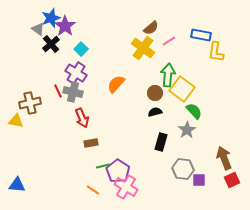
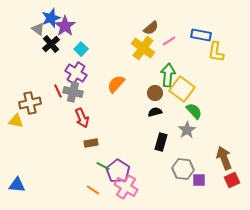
green line: rotated 40 degrees clockwise
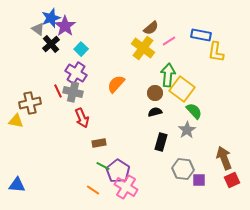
brown rectangle: moved 8 px right
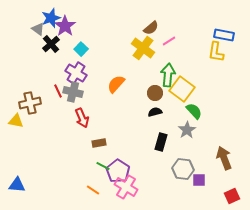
blue rectangle: moved 23 px right
red square: moved 16 px down
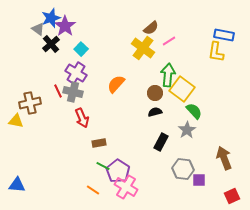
black rectangle: rotated 12 degrees clockwise
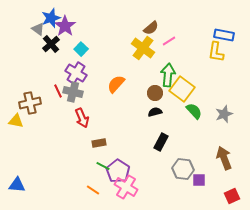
gray star: moved 37 px right, 16 px up; rotated 12 degrees clockwise
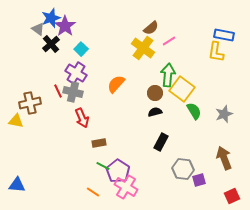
green semicircle: rotated 12 degrees clockwise
purple square: rotated 16 degrees counterclockwise
orange line: moved 2 px down
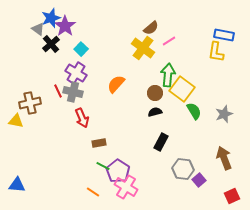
purple square: rotated 24 degrees counterclockwise
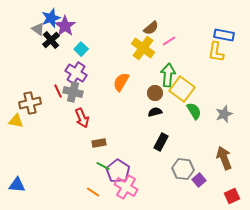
black cross: moved 4 px up
orange semicircle: moved 5 px right, 2 px up; rotated 12 degrees counterclockwise
